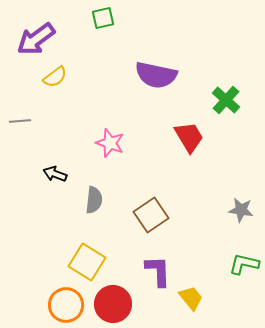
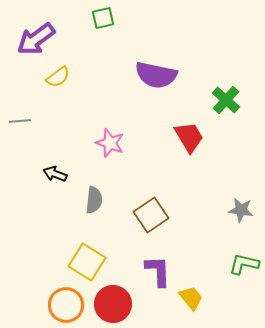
yellow semicircle: moved 3 px right
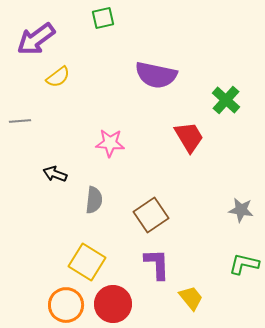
pink star: rotated 16 degrees counterclockwise
purple L-shape: moved 1 px left, 7 px up
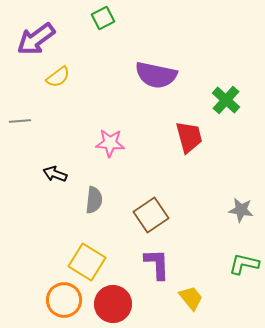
green square: rotated 15 degrees counterclockwise
red trapezoid: rotated 16 degrees clockwise
orange circle: moved 2 px left, 5 px up
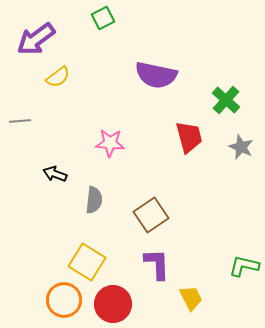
gray star: moved 63 px up; rotated 15 degrees clockwise
green L-shape: moved 2 px down
yellow trapezoid: rotated 12 degrees clockwise
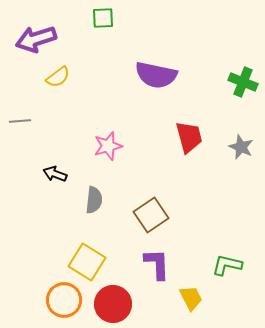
green square: rotated 25 degrees clockwise
purple arrow: rotated 18 degrees clockwise
green cross: moved 17 px right, 18 px up; rotated 20 degrees counterclockwise
pink star: moved 2 px left, 3 px down; rotated 20 degrees counterclockwise
green L-shape: moved 17 px left, 1 px up
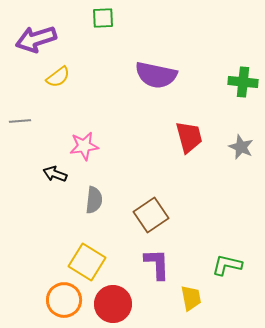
green cross: rotated 16 degrees counterclockwise
pink star: moved 24 px left; rotated 8 degrees clockwise
yellow trapezoid: rotated 16 degrees clockwise
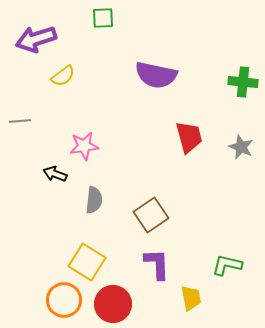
yellow semicircle: moved 5 px right, 1 px up
